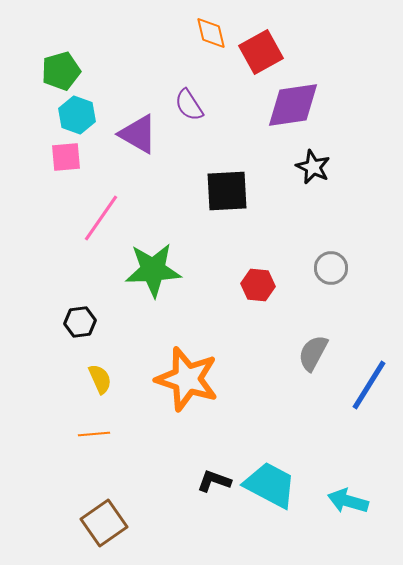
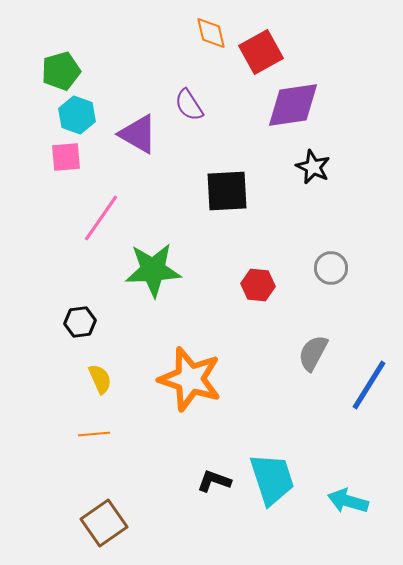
orange star: moved 3 px right
cyan trapezoid: moved 2 px right, 6 px up; rotated 44 degrees clockwise
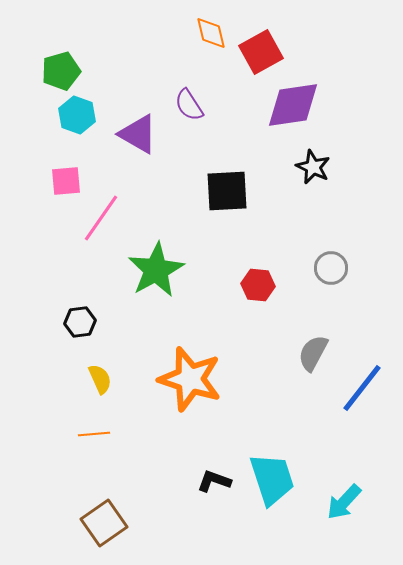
pink square: moved 24 px down
green star: moved 3 px right; rotated 26 degrees counterclockwise
blue line: moved 7 px left, 3 px down; rotated 6 degrees clockwise
cyan arrow: moved 4 px left, 1 px down; rotated 63 degrees counterclockwise
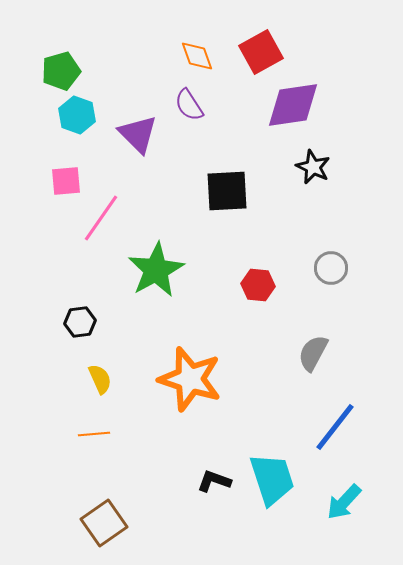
orange diamond: moved 14 px left, 23 px down; rotated 6 degrees counterclockwise
purple triangle: rotated 15 degrees clockwise
blue line: moved 27 px left, 39 px down
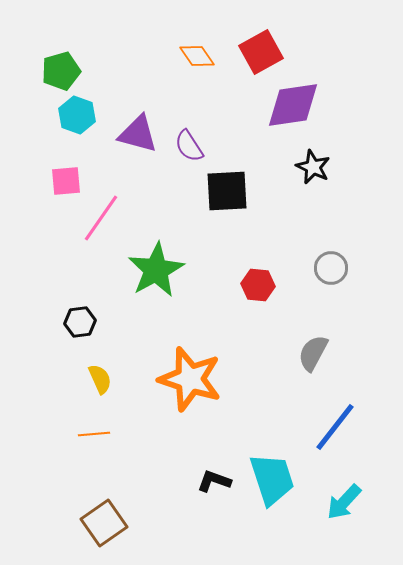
orange diamond: rotated 15 degrees counterclockwise
purple semicircle: moved 41 px down
purple triangle: rotated 30 degrees counterclockwise
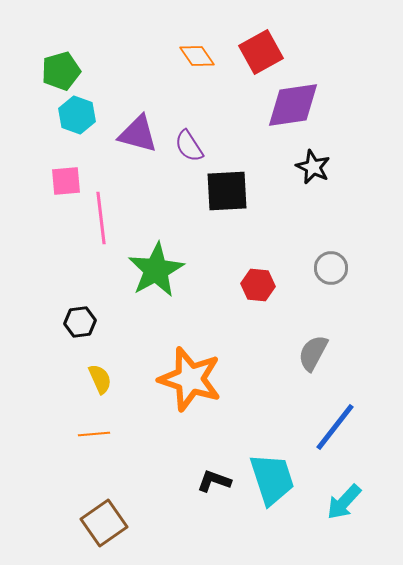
pink line: rotated 42 degrees counterclockwise
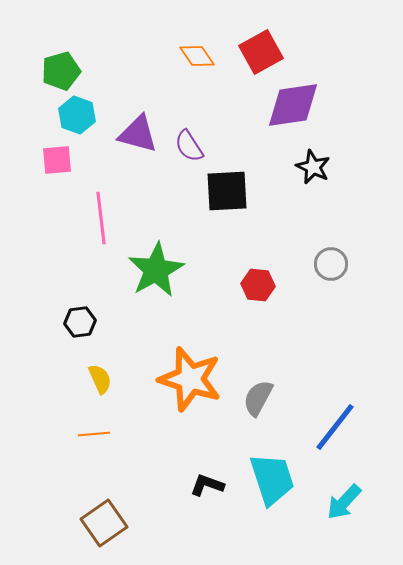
pink square: moved 9 px left, 21 px up
gray circle: moved 4 px up
gray semicircle: moved 55 px left, 45 px down
black L-shape: moved 7 px left, 4 px down
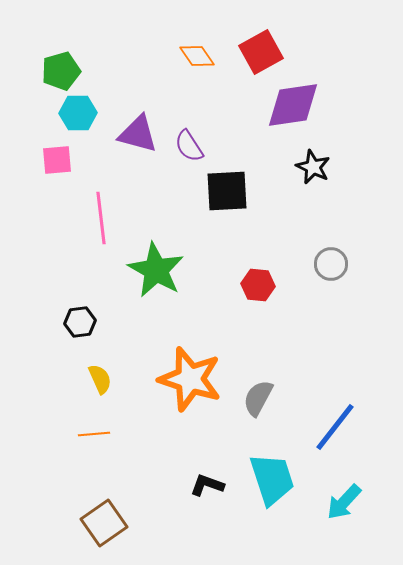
cyan hexagon: moved 1 px right, 2 px up; rotated 21 degrees counterclockwise
green star: rotated 14 degrees counterclockwise
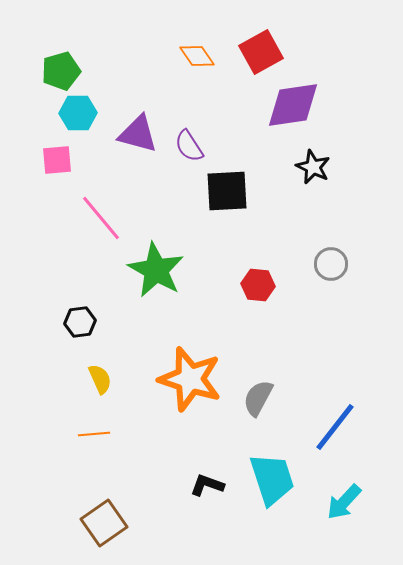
pink line: rotated 33 degrees counterclockwise
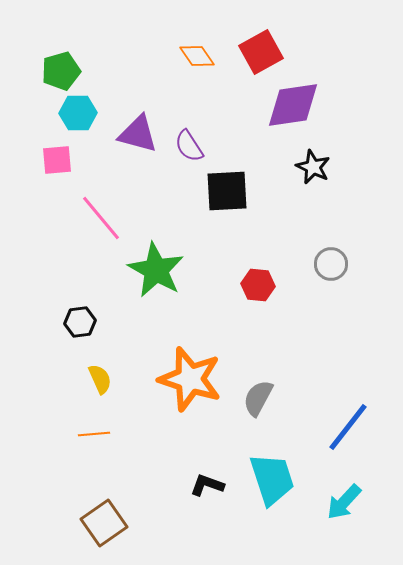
blue line: moved 13 px right
